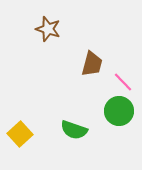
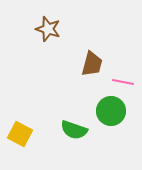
pink line: rotated 35 degrees counterclockwise
green circle: moved 8 px left
yellow square: rotated 20 degrees counterclockwise
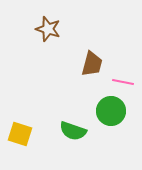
green semicircle: moved 1 px left, 1 px down
yellow square: rotated 10 degrees counterclockwise
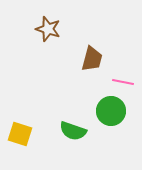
brown trapezoid: moved 5 px up
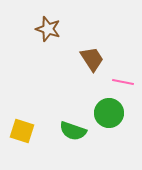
brown trapezoid: rotated 48 degrees counterclockwise
green circle: moved 2 px left, 2 px down
yellow square: moved 2 px right, 3 px up
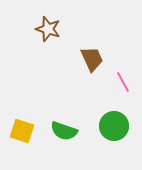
brown trapezoid: rotated 8 degrees clockwise
pink line: rotated 50 degrees clockwise
green circle: moved 5 px right, 13 px down
green semicircle: moved 9 px left
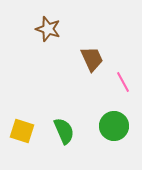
green semicircle: rotated 132 degrees counterclockwise
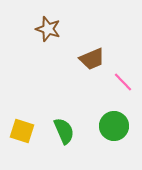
brown trapezoid: rotated 92 degrees clockwise
pink line: rotated 15 degrees counterclockwise
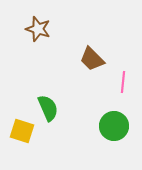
brown star: moved 10 px left
brown trapezoid: rotated 68 degrees clockwise
pink line: rotated 50 degrees clockwise
green semicircle: moved 16 px left, 23 px up
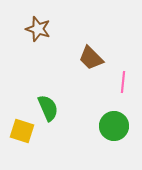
brown trapezoid: moved 1 px left, 1 px up
